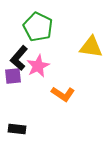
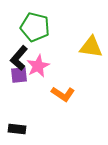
green pentagon: moved 3 px left; rotated 12 degrees counterclockwise
purple square: moved 6 px right, 1 px up
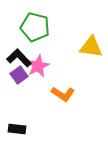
black L-shape: rotated 95 degrees clockwise
purple square: rotated 30 degrees counterclockwise
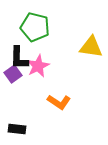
black L-shape: rotated 135 degrees counterclockwise
purple square: moved 6 px left, 1 px up
orange L-shape: moved 4 px left, 8 px down
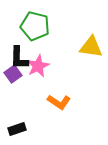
green pentagon: moved 1 px up
black rectangle: rotated 24 degrees counterclockwise
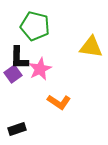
pink star: moved 2 px right, 3 px down
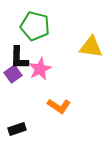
orange L-shape: moved 4 px down
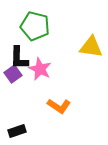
pink star: rotated 20 degrees counterclockwise
black rectangle: moved 2 px down
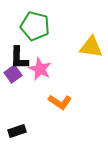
orange L-shape: moved 1 px right, 4 px up
